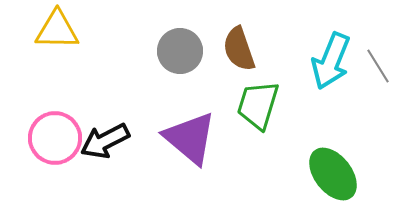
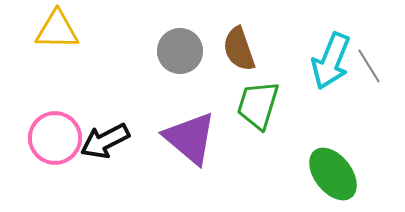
gray line: moved 9 px left
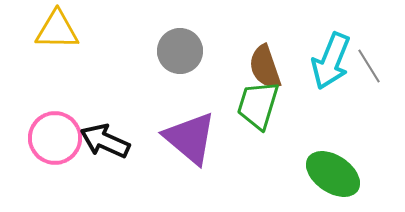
brown semicircle: moved 26 px right, 18 px down
black arrow: rotated 51 degrees clockwise
green ellipse: rotated 18 degrees counterclockwise
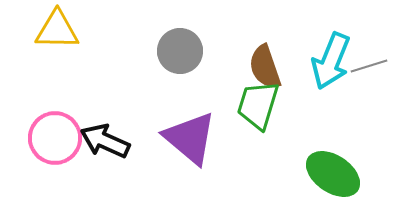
gray line: rotated 75 degrees counterclockwise
